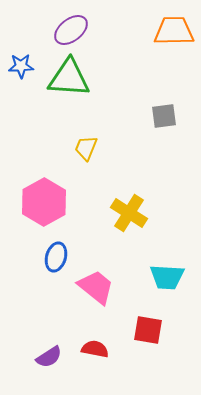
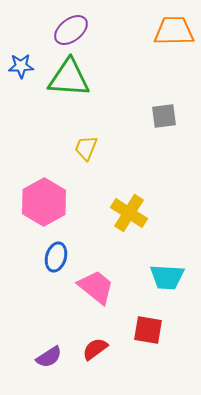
red semicircle: rotated 48 degrees counterclockwise
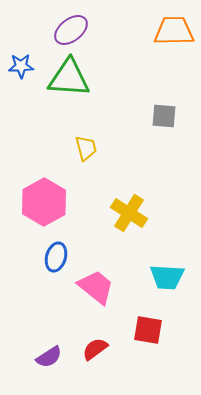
gray square: rotated 12 degrees clockwise
yellow trapezoid: rotated 144 degrees clockwise
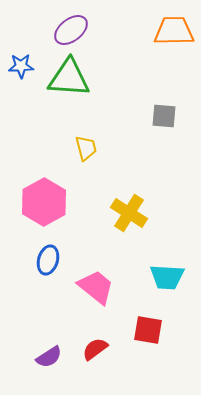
blue ellipse: moved 8 px left, 3 px down
